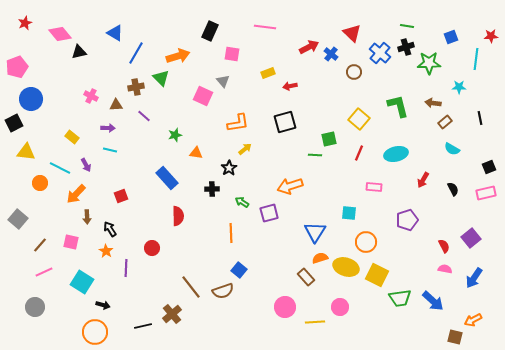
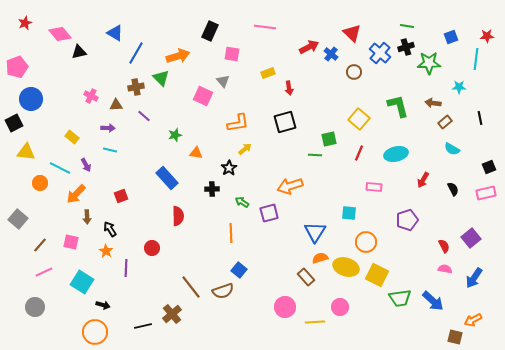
red star at (491, 36): moved 4 px left
red arrow at (290, 86): moved 1 px left, 2 px down; rotated 88 degrees counterclockwise
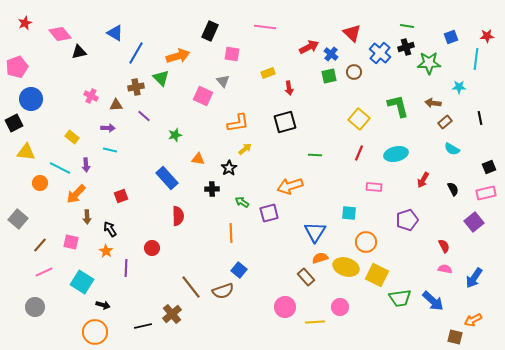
green square at (329, 139): moved 63 px up
orange triangle at (196, 153): moved 2 px right, 6 px down
purple arrow at (86, 165): rotated 24 degrees clockwise
purple square at (471, 238): moved 3 px right, 16 px up
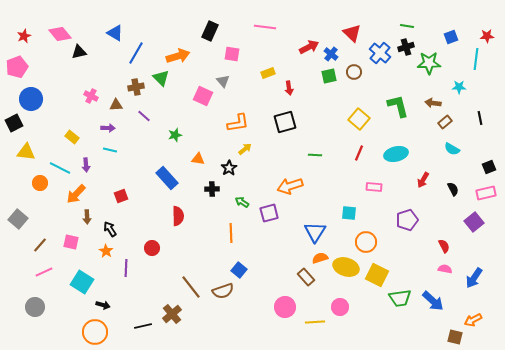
red star at (25, 23): moved 1 px left, 13 px down
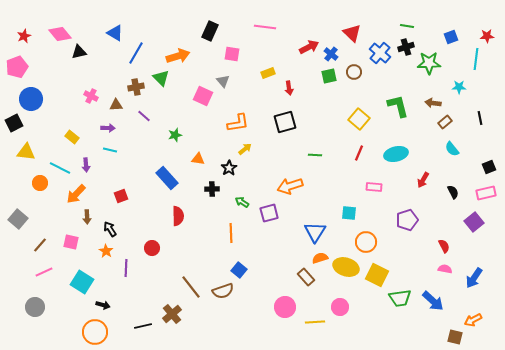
cyan semicircle at (452, 149): rotated 21 degrees clockwise
black semicircle at (453, 189): moved 3 px down
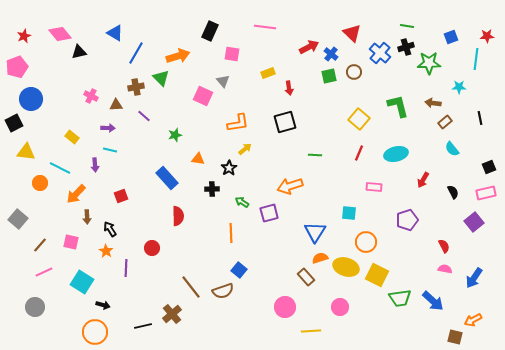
purple arrow at (86, 165): moved 9 px right
yellow line at (315, 322): moved 4 px left, 9 px down
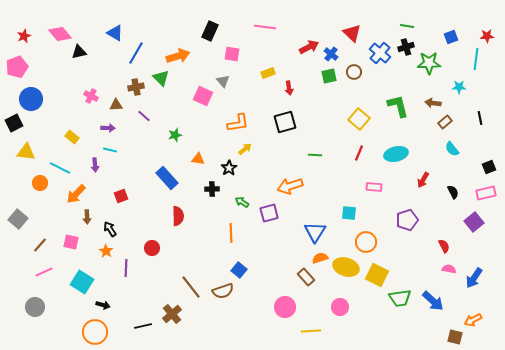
pink semicircle at (445, 269): moved 4 px right
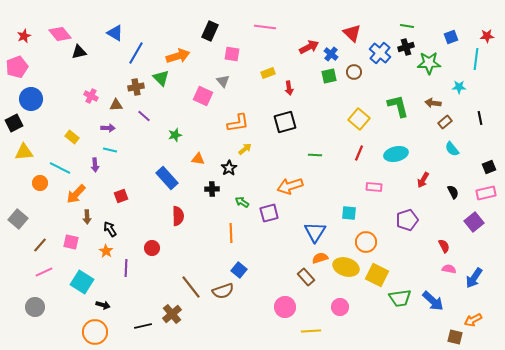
yellow triangle at (26, 152): moved 2 px left; rotated 12 degrees counterclockwise
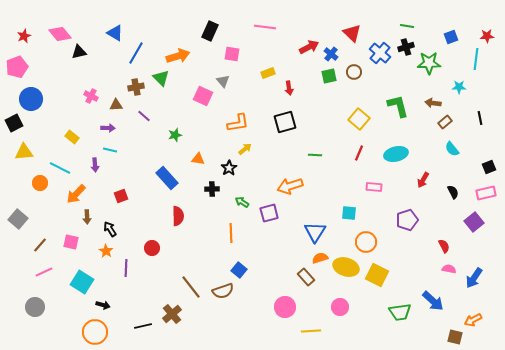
green trapezoid at (400, 298): moved 14 px down
